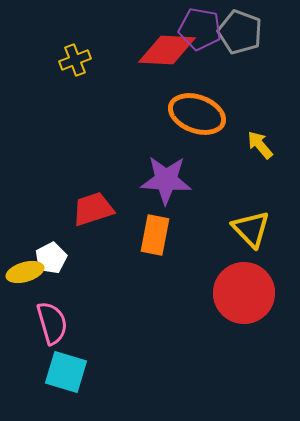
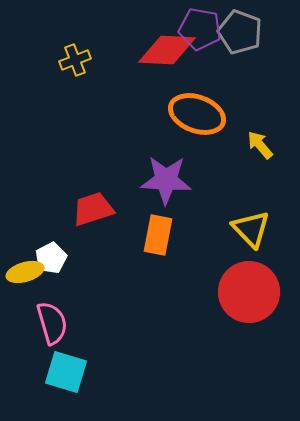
orange rectangle: moved 3 px right
red circle: moved 5 px right, 1 px up
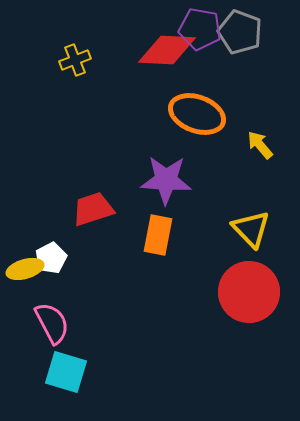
yellow ellipse: moved 3 px up
pink semicircle: rotated 12 degrees counterclockwise
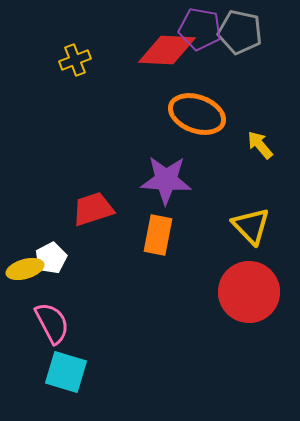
gray pentagon: rotated 9 degrees counterclockwise
yellow triangle: moved 3 px up
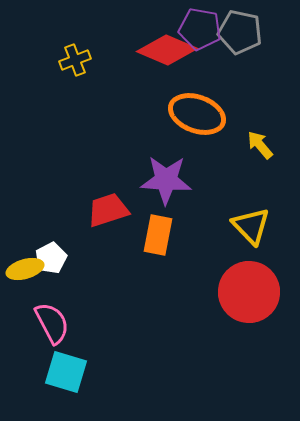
red diamond: rotated 20 degrees clockwise
red trapezoid: moved 15 px right, 1 px down
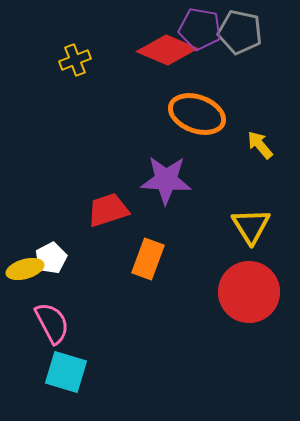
yellow triangle: rotated 12 degrees clockwise
orange rectangle: moved 10 px left, 24 px down; rotated 9 degrees clockwise
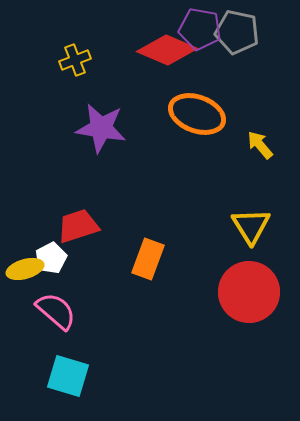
gray pentagon: moved 3 px left
purple star: moved 65 px left, 52 px up; rotated 6 degrees clockwise
red trapezoid: moved 30 px left, 16 px down
pink semicircle: moved 4 px right, 12 px up; rotated 21 degrees counterclockwise
cyan square: moved 2 px right, 4 px down
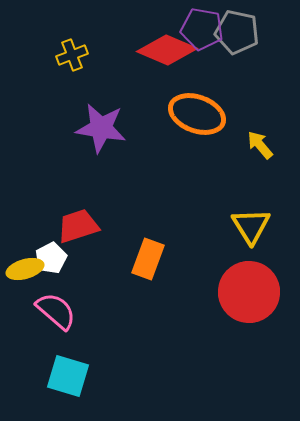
purple pentagon: moved 2 px right
yellow cross: moved 3 px left, 5 px up
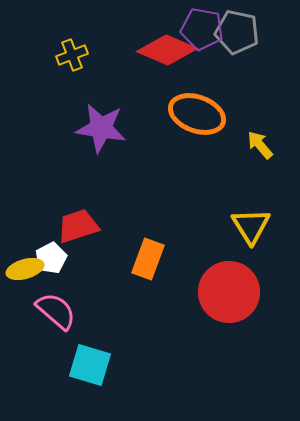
red circle: moved 20 px left
cyan square: moved 22 px right, 11 px up
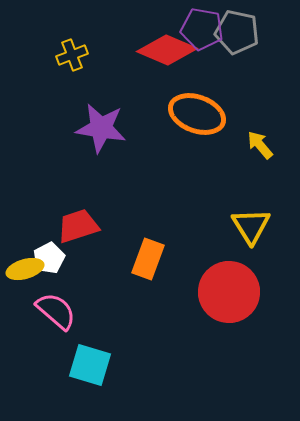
white pentagon: moved 2 px left
